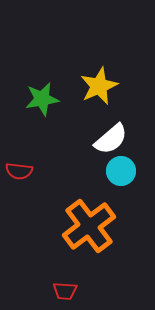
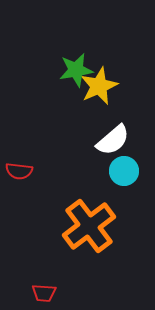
green star: moved 34 px right, 29 px up
white semicircle: moved 2 px right, 1 px down
cyan circle: moved 3 px right
red trapezoid: moved 21 px left, 2 px down
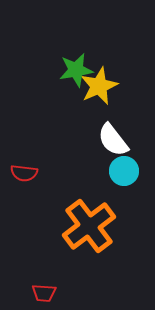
white semicircle: rotated 93 degrees clockwise
red semicircle: moved 5 px right, 2 px down
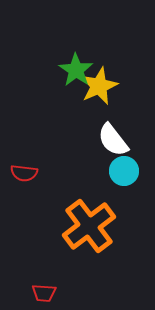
green star: rotated 28 degrees counterclockwise
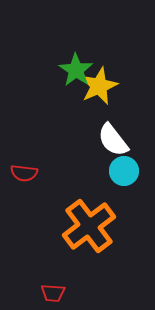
red trapezoid: moved 9 px right
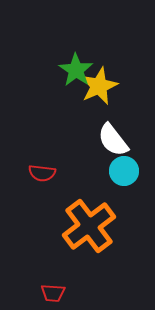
red semicircle: moved 18 px right
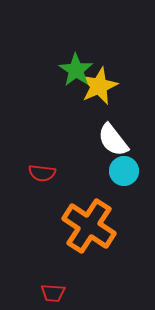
orange cross: rotated 20 degrees counterclockwise
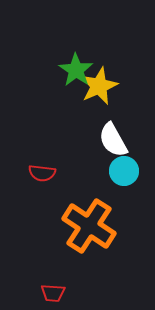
white semicircle: rotated 9 degrees clockwise
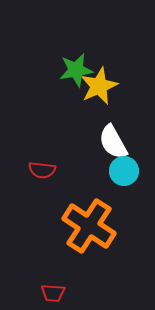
green star: rotated 28 degrees clockwise
white semicircle: moved 2 px down
red semicircle: moved 3 px up
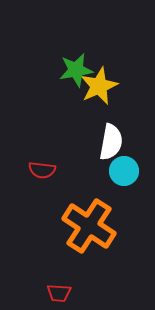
white semicircle: moved 2 px left; rotated 141 degrees counterclockwise
red trapezoid: moved 6 px right
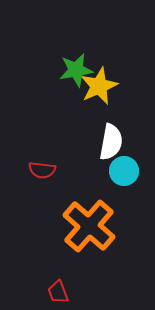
orange cross: rotated 8 degrees clockwise
red trapezoid: moved 1 px left, 1 px up; rotated 65 degrees clockwise
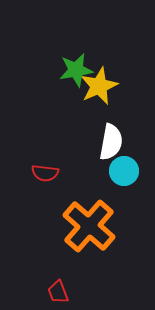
red semicircle: moved 3 px right, 3 px down
